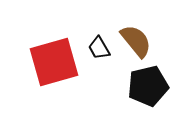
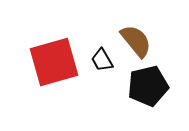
black trapezoid: moved 3 px right, 12 px down
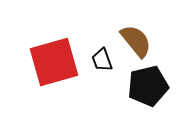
black trapezoid: rotated 10 degrees clockwise
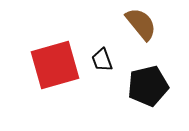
brown semicircle: moved 5 px right, 17 px up
red square: moved 1 px right, 3 px down
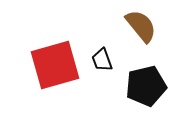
brown semicircle: moved 2 px down
black pentagon: moved 2 px left
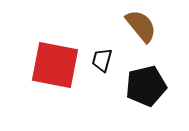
black trapezoid: rotated 35 degrees clockwise
red square: rotated 27 degrees clockwise
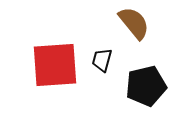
brown semicircle: moved 7 px left, 3 px up
red square: rotated 15 degrees counterclockwise
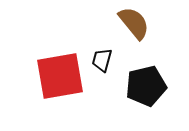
red square: moved 5 px right, 11 px down; rotated 6 degrees counterclockwise
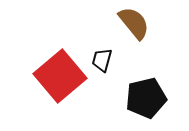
red square: rotated 30 degrees counterclockwise
black pentagon: moved 12 px down
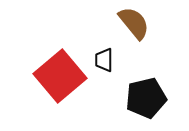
black trapezoid: moved 2 px right; rotated 15 degrees counterclockwise
